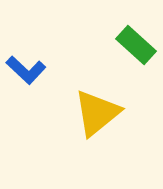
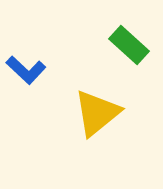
green rectangle: moved 7 px left
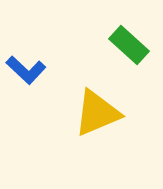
yellow triangle: rotated 16 degrees clockwise
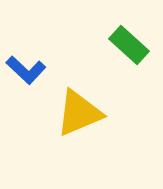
yellow triangle: moved 18 px left
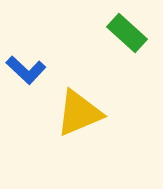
green rectangle: moved 2 px left, 12 px up
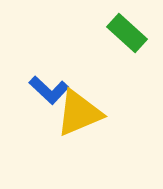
blue L-shape: moved 23 px right, 20 px down
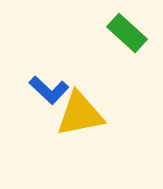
yellow triangle: moved 1 px right, 1 px down; rotated 12 degrees clockwise
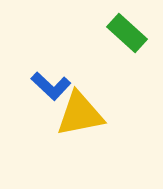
blue L-shape: moved 2 px right, 4 px up
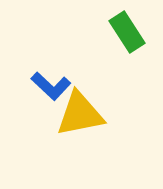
green rectangle: moved 1 px up; rotated 15 degrees clockwise
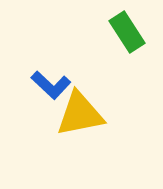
blue L-shape: moved 1 px up
